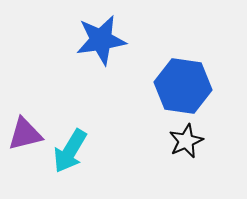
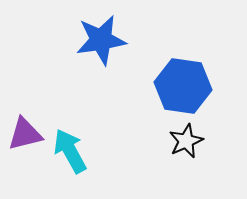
cyan arrow: rotated 120 degrees clockwise
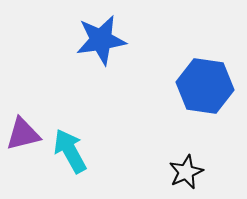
blue hexagon: moved 22 px right
purple triangle: moved 2 px left
black star: moved 31 px down
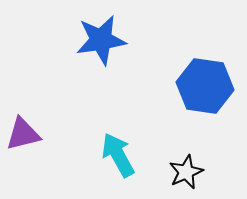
cyan arrow: moved 48 px right, 4 px down
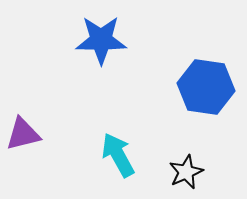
blue star: rotated 9 degrees clockwise
blue hexagon: moved 1 px right, 1 px down
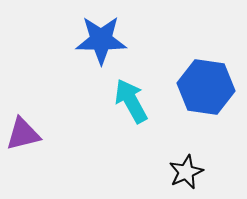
cyan arrow: moved 13 px right, 54 px up
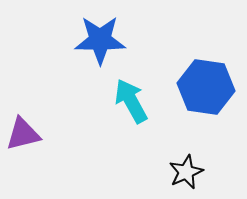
blue star: moved 1 px left
